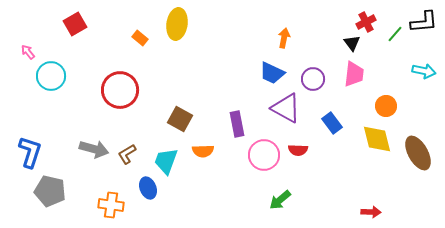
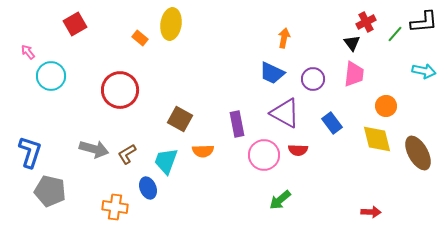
yellow ellipse: moved 6 px left
purple triangle: moved 1 px left, 5 px down
orange cross: moved 4 px right, 2 px down
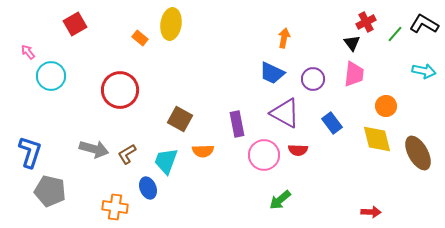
black L-shape: moved 2 px down; rotated 144 degrees counterclockwise
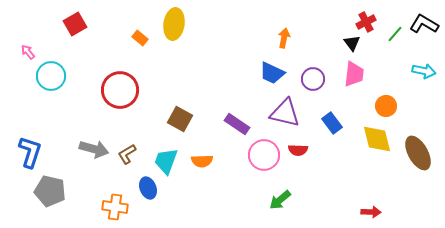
yellow ellipse: moved 3 px right
purple triangle: rotated 16 degrees counterclockwise
purple rectangle: rotated 45 degrees counterclockwise
orange semicircle: moved 1 px left, 10 px down
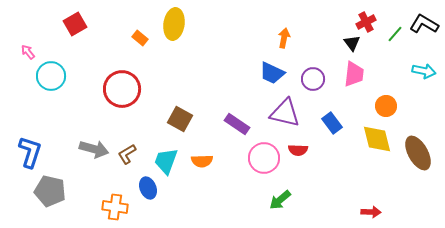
red circle: moved 2 px right, 1 px up
pink circle: moved 3 px down
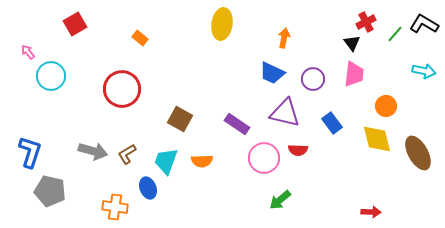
yellow ellipse: moved 48 px right
gray arrow: moved 1 px left, 2 px down
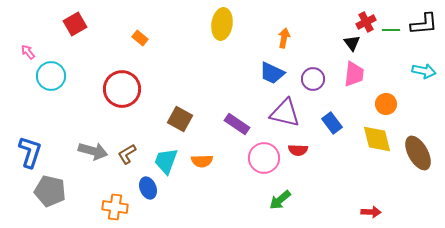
black L-shape: rotated 144 degrees clockwise
green line: moved 4 px left, 4 px up; rotated 48 degrees clockwise
orange circle: moved 2 px up
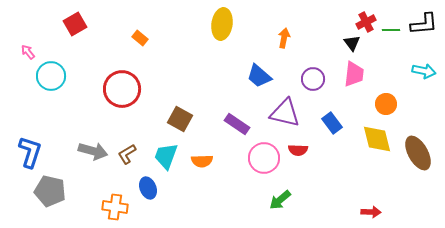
blue trapezoid: moved 13 px left, 3 px down; rotated 16 degrees clockwise
cyan trapezoid: moved 5 px up
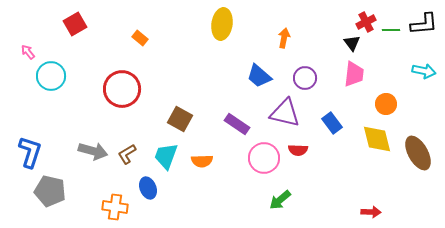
purple circle: moved 8 px left, 1 px up
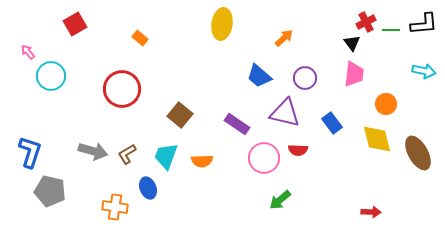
orange arrow: rotated 36 degrees clockwise
brown square: moved 4 px up; rotated 10 degrees clockwise
